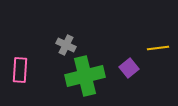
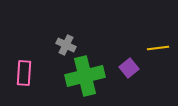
pink rectangle: moved 4 px right, 3 px down
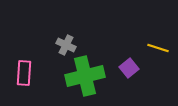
yellow line: rotated 25 degrees clockwise
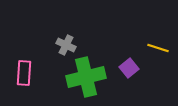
green cross: moved 1 px right, 1 px down
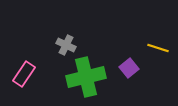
pink rectangle: moved 1 px down; rotated 30 degrees clockwise
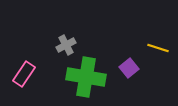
gray cross: rotated 36 degrees clockwise
green cross: rotated 24 degrees clockwise
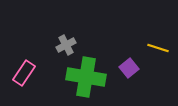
pink rectangle: moved 1 px up
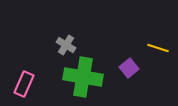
gray cross: rotated 30 degrees counterclockwise
pink rectangle: moved 11 px down; rotated 10 degrees counterclockwise
green cross: moved 3 px left
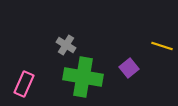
yellow line: moved 4 px right, 2 px up
